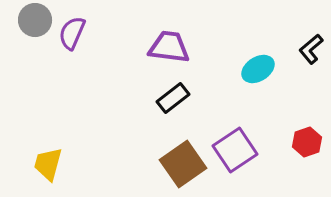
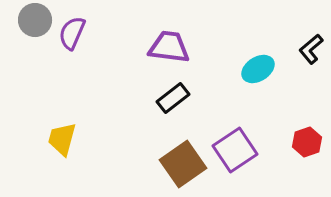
yellow trapezoid: moved 14 px right, 25 px up
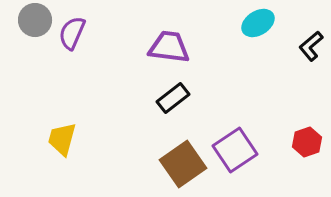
black L-shape: moved 3 px up
cyan ellipse: moved 46 px up
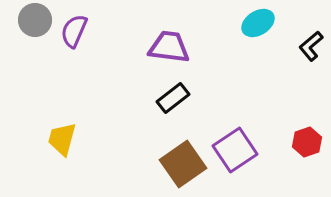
purple semicircle: moved 2 px right, 2 px up
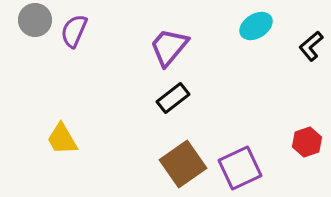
cyan ellipse: moved 2 px left, 3 px down
purple trapezoid: rotated 57 degrees counterclockwise
yellow trapezoid: rotated 45 degrees counterclockwise
purple square: moved 5 px right, 18 px down; rotated 9 degrees clockwise
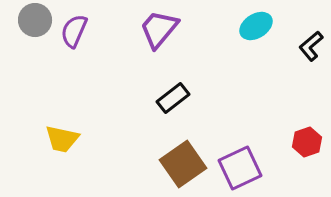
purple trapezoid: moved 10 px left, 18 px up
yellow trapezoid: rotated 48 degrees counterclockwise
